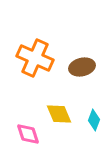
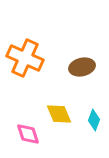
orange cross: moved 10 px left
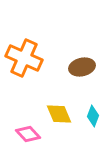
orange cross: moved 1 px left
cyan diamond: moved 1 px left, 4 px up
pink diamond: rotated 25 degrees counterclockwise
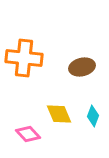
orange cross: rotated 18 degrees counterclockwise
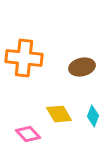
yellow diamond: rotated 8 degrees counterclockwise
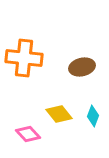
yellow diamond: rotated 8 degrees counterclockwise
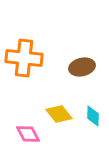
cyan diamond: rotated 20 degrees counterclockwise
pink diamond: rotated 15 degrees clockwise
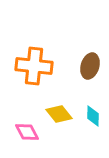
orange cross: moved 10 px right, 8 px down
brown ellipse: moved 8 px right, 1 px up; rotated 60 degrees counterclockwise
pink diamond: moved 1 px left, 2 px up
